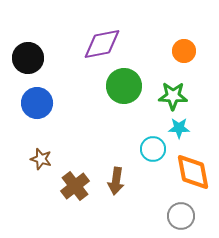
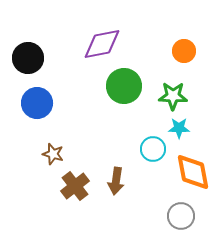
brown star: moved 12 px right, 5 px up
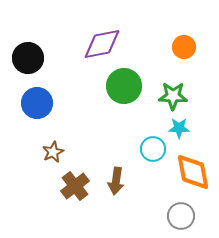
orange circle: moved 4 px up
brown star: moved 2 px up; rotated 30 degrees clockwise
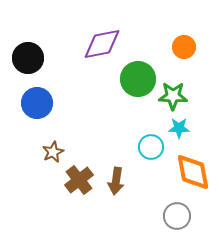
green circle: moved 14 px right, 7 px up
cyan circle: moved 2 px left, 2 px up
brown cross: moved 4 px right, 6 px up
gray circle: moved 4 px left
